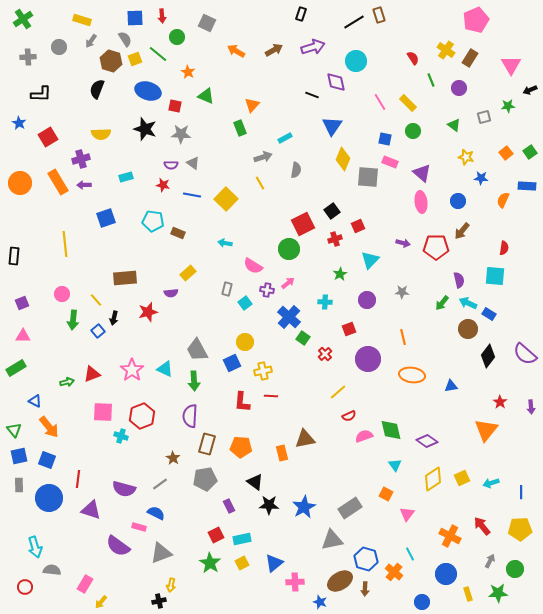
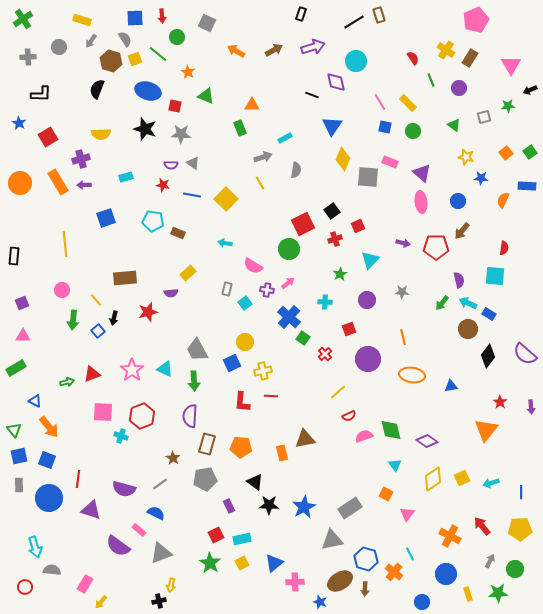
orange triangle at (252, 105): rotated 49 degrees clockwise
blue square at (385, 139): moved 12 px up
pink circle at (62, 294): moved 4 px up
pink rectangle at (139, 527): moved 3 px down; rotated 24 degrees clockwise
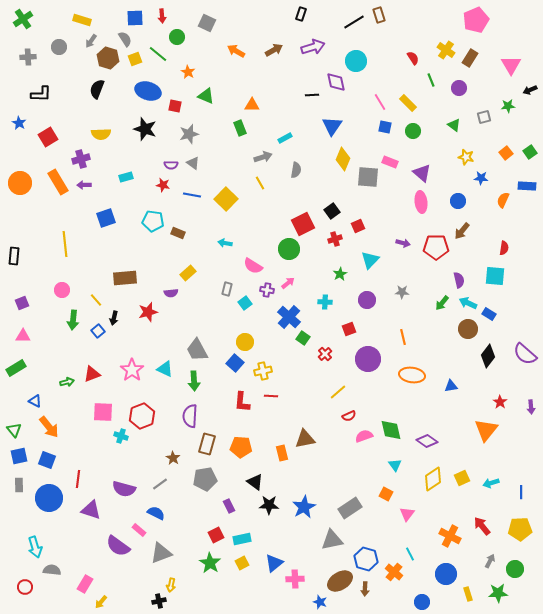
brown hexagon at (111, 61): moved 3 px left, 3 px up
black line at (312, 95): rotated 24 degrees counterclockwise
gray star at (181, 134): moved 8 px right; rotated 18 degrees counterclockwise
blue square at (232, 363): moved 3 px right; rotated 24 degrees counterclockwise
pink cross at (295, 582): moved 3 px up
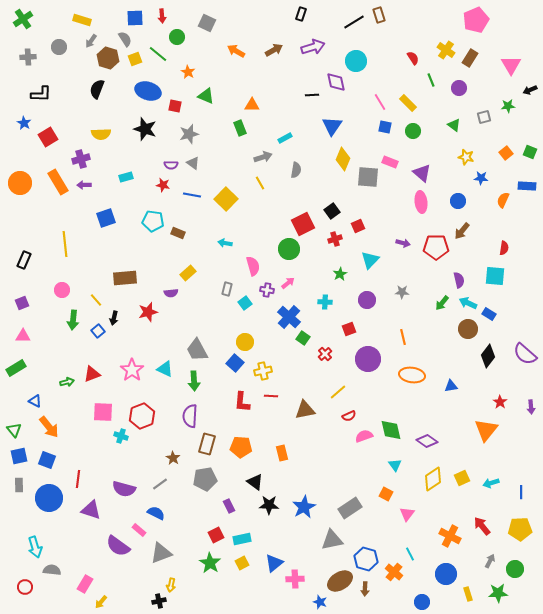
blue star at (19, 123): moved 5 px right
green square at (530, 152): rotated 32 degrees counterclockwise
black rectangle at (14, 256): moved 10 px right, 4 px down; rotated 18 degrees clockwise
pink semicircle at (253, 266): rotated 138 degrees counterclockwise
brown triangle at (305, 439): moved 29 px up
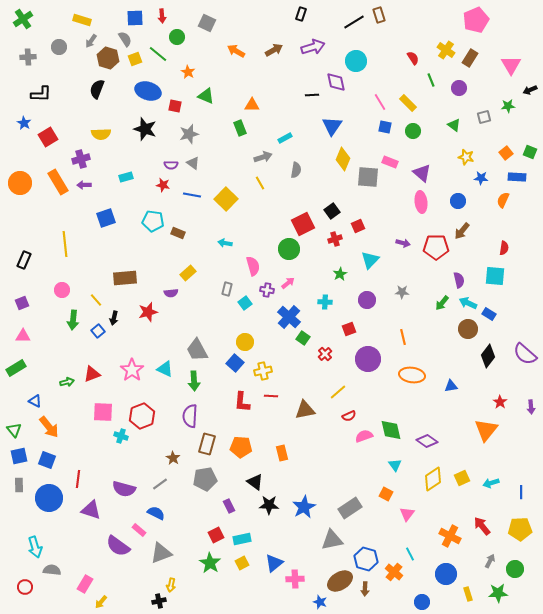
blue rectangle at (527, 186): moved 10 px left, 9 px up
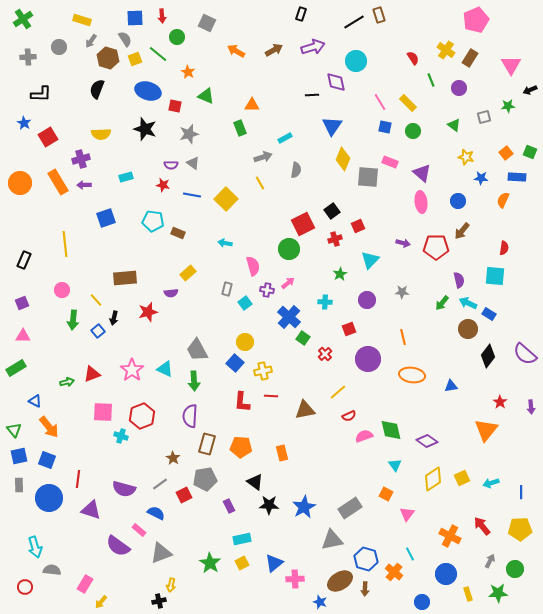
red square at (216, 535): moved 32 px left, 40 px up
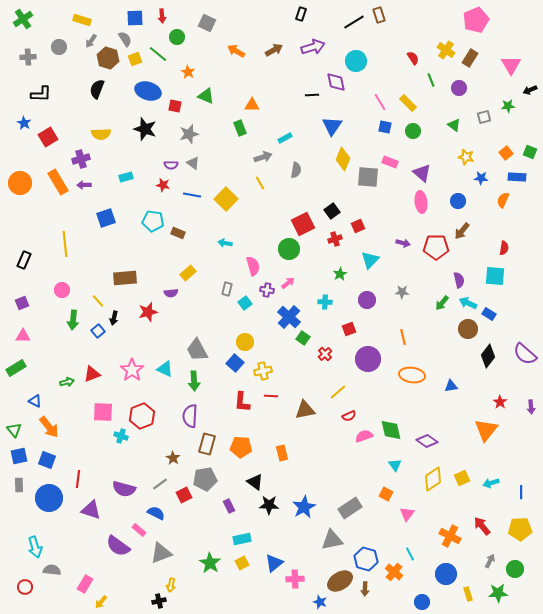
yellow line at (96, 300): moved 2 px right, 1 px down
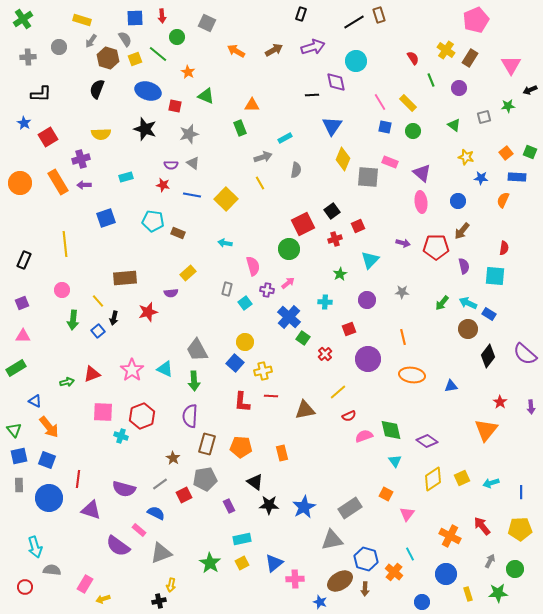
purple semicircle at (459, 280): moved 5 px right, 14 px up
cyan triangle at (395, 465): moved 4 px up
yellow arrow at (101, 602): moved 2 px right, 3 px up; rotated 32 degrees clockwise
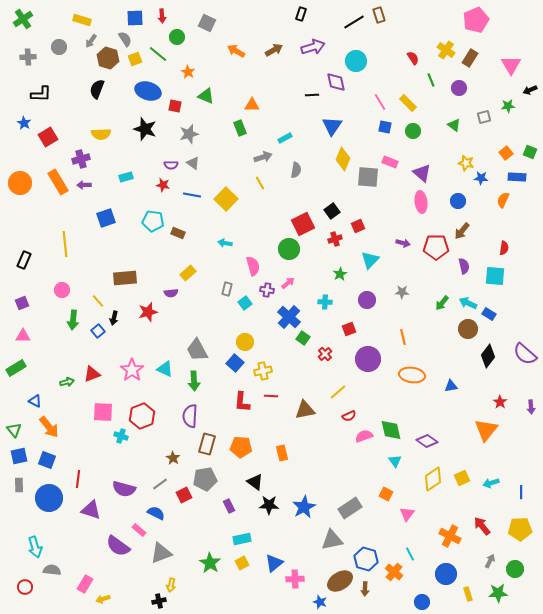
yellow star at (466, 157): moved 6 px down
